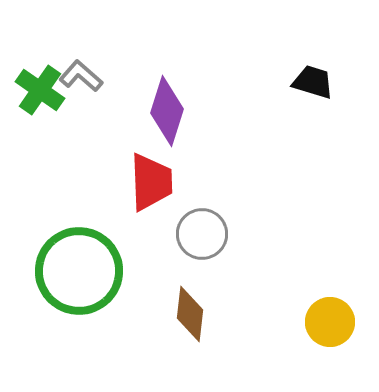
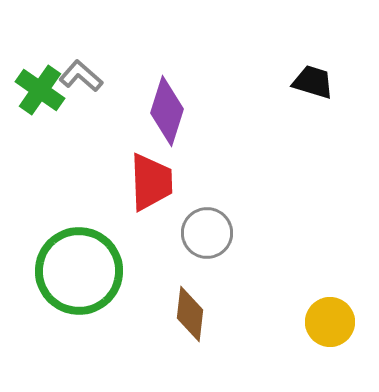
gray circle: moved 5 px right, 1 px up
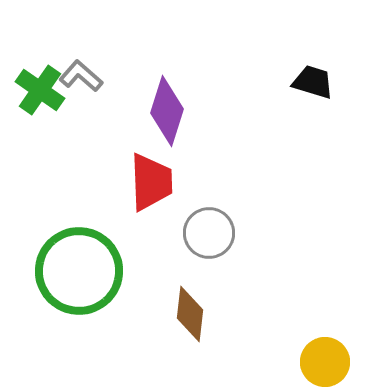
gray circle: moved 2 px right
yellow circle: moved 5 px left, 40 px down
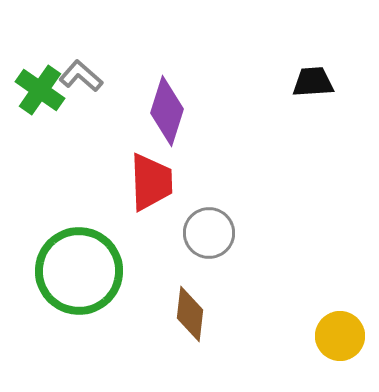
black trapezoid: rotated 21 degrees counterclockwise
yellow circle: moved 15 px right, 26 px up
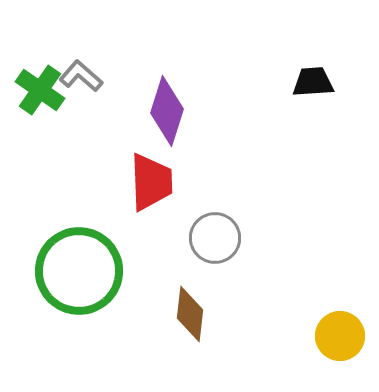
gray circle: moved 6 px right, 5 px down
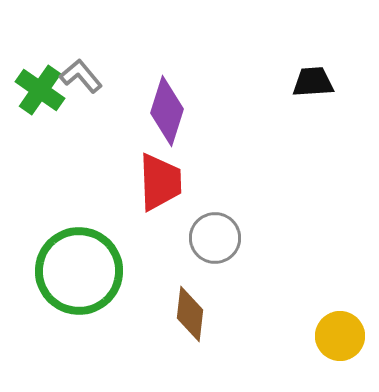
gray L-shape: rotated 9 degrees clockwise
red trapezoid: moved 9 px right
